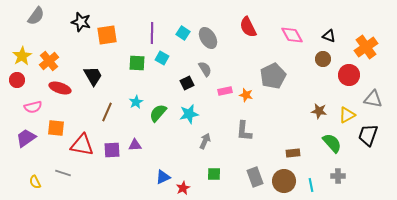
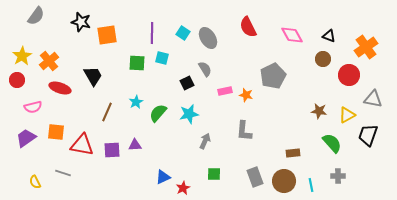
cyan square at (162, 58): rotated 16 degrees counterclockwise
orange square at (56, 128): moved 4 px down
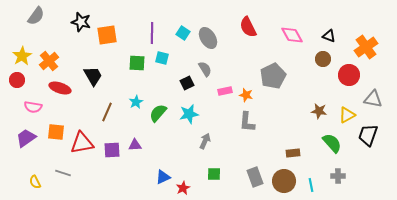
pink semicircle at (33, 107): rotated 24 degrees clockwise
gray L-shape at (244, 131): moved 3 px right, 9 px up
red triangle at (82, 145): moved 2 px up; rotated 20 degrees counterclockwise
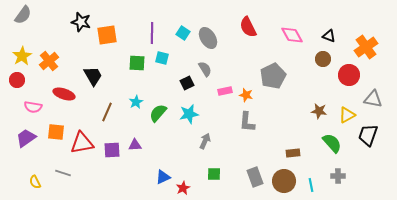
gray semicircle at (36, 16): moved 13 px left, 1 px up
red ellipse at (60, 88): moved 4 px right, 6 px down
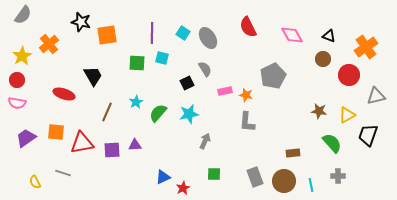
orange cross at (49, 61): moved 17 px up
gray triangle at (373, 99): moved 3 px right, 3 px up; rotated 24 degrees counterclockwise
pink semicircle at (33, 107): moved 16 px left, 4 px up
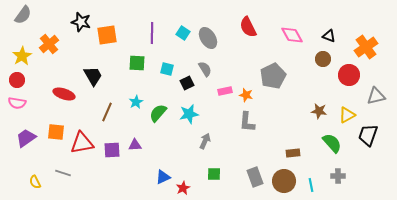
cyan square at (162, 58): moved 5 px right, 11 px down
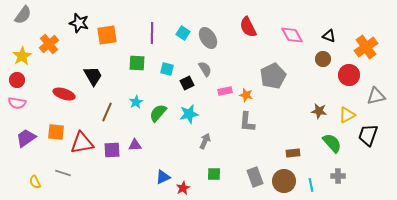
black star at (81, 22): moved 2 px left, 1 px down
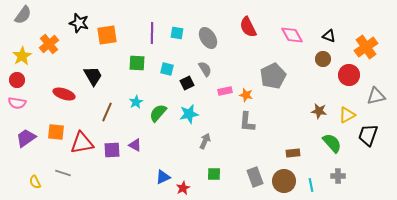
cyan square at (183, 33): moved 6 px left; rotated 24 degrees counterclockwise
purple triangle at (135, 145): rotated 32 degrees clockwise
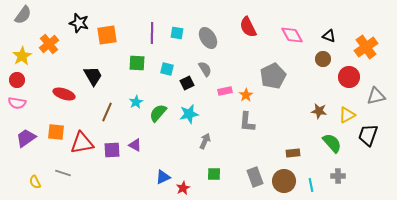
red circle at (349, 75): moved 2 px down
orange star at (246, 95): rotated 24 degrees clockwise
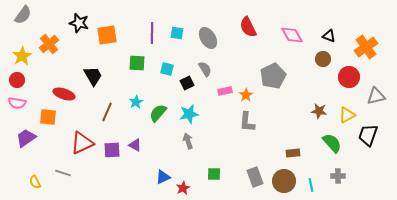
orange square at (56, 132): moved 8 px left, 15 px up
gray arrow at (205, 141): moved 17 px left; rotated 42 degrees counterclockwise
red triangle at (82, 143): rotated 15 degrees counterclockwise
